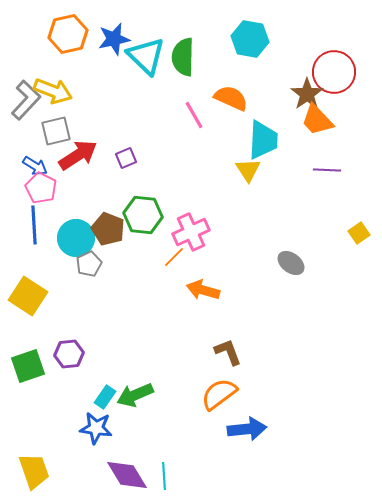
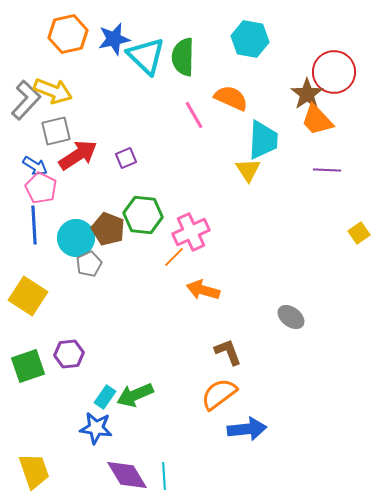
gray ellipse at (291, 263): moved 54 px down
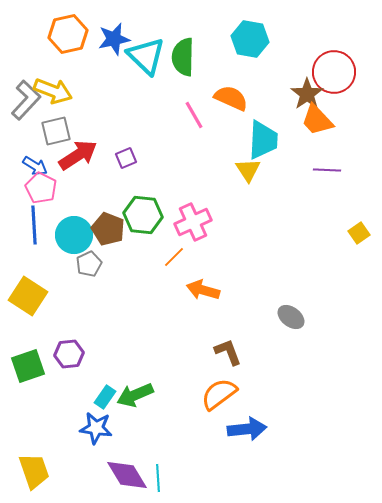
pink cross at (191, 232): moved 2 px right, 10 px up
cyan circle at (76, 238): moved 2 px left, 3 px up
cyan line at (164, 476): moved 6 px left, 2 px down
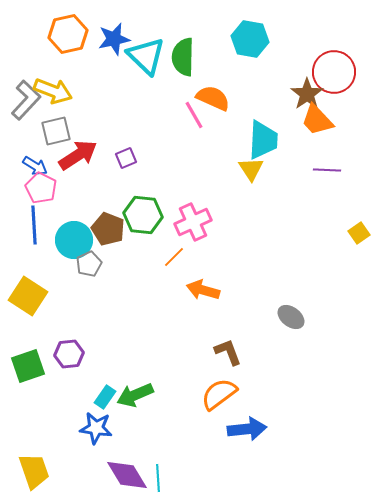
orange semicircle at (231, 98): moved 18 px left
yellow triangle at (248, 170): moved 3 px right, 1 px up
cyan circle at (74, 235): moved 5 px down
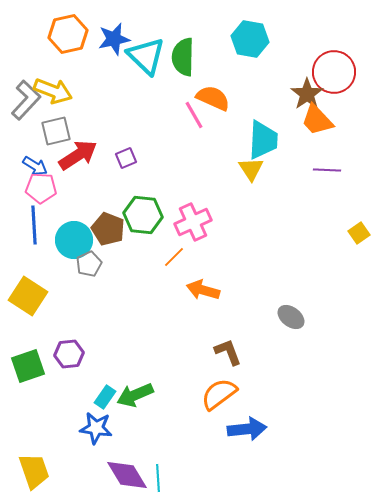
pink pentagon at (41, 188): rotated 24 degrees counterclockwise
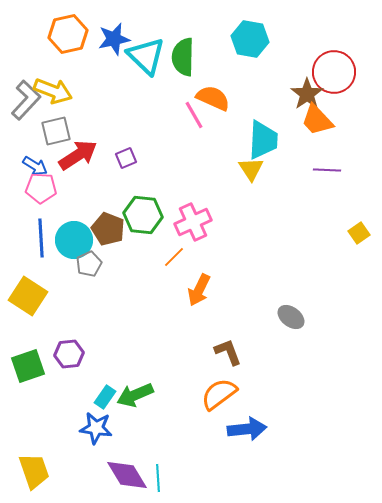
blue line at (34, 225): moved 7 px right, 13 px down
orange arrow at (203, 290): moved 4 px left; rotated 80 degrees counterclockwise
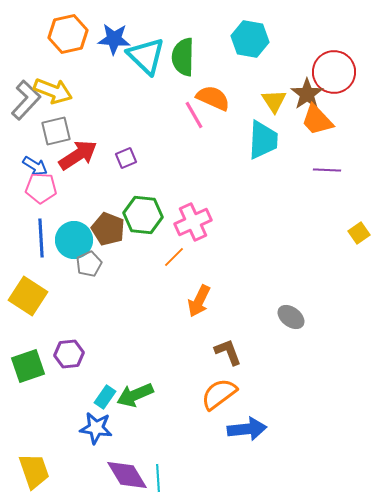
blue star at (114, 39): rotated 16 degrees clockwise
yellow triangle at (251, 169): moved 23 px right, 68 px up
orange arrow at (199, 290): moved 11 px down
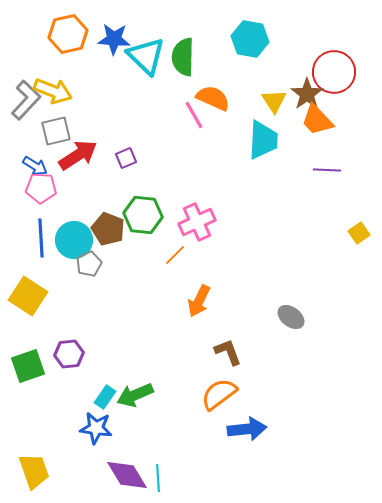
pink cross at (193, 222): moved 4 px right
orange line at (174, 257): moved 1 px right, 2 px up
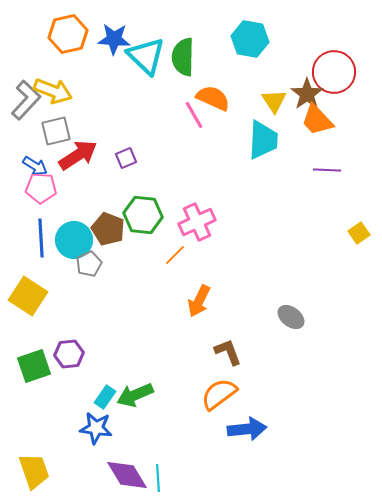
green square at (28, 366): moved 6 px right
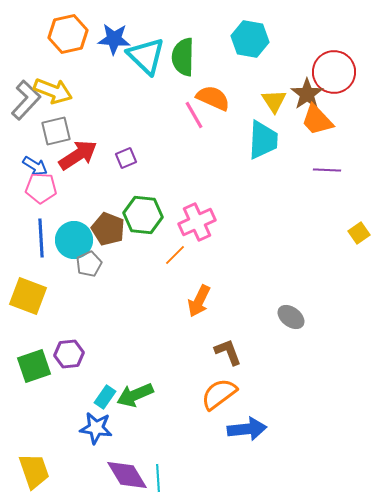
yellow square at (28, 296): rotated 12 degrees counterclockwise
